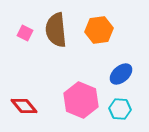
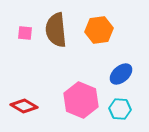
pink square: rotated 21 degrees counterclockwise
red diamond: rotated 20 degrees counterclockwise
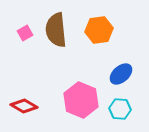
pink square: rotated 35 degrees counterclockwise
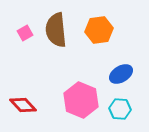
blue ellipse: rotated 10 degrees clockwise
red diamond: moved 1 px left, 1 px up; rotated 16 degrees clockwise
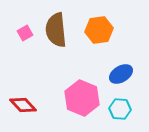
pink hexagon: moved 1 px right, 2 px up
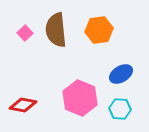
pink square: rotated 14 degrees counterclockwise
pink hexagon: moved 2 px left
red diamond: rotated 36 degrees counterclockwise
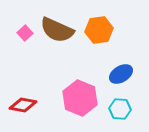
brown semicircle: moved 1 px right; rotated 60 degrees counterclockwise
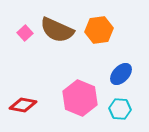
blue ellipse: rotated 15 degrees counterclockwise
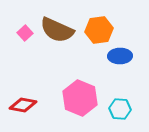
blue ellipse: moved 1 px left, 18 px up; rotated 45 degrees clockwise
